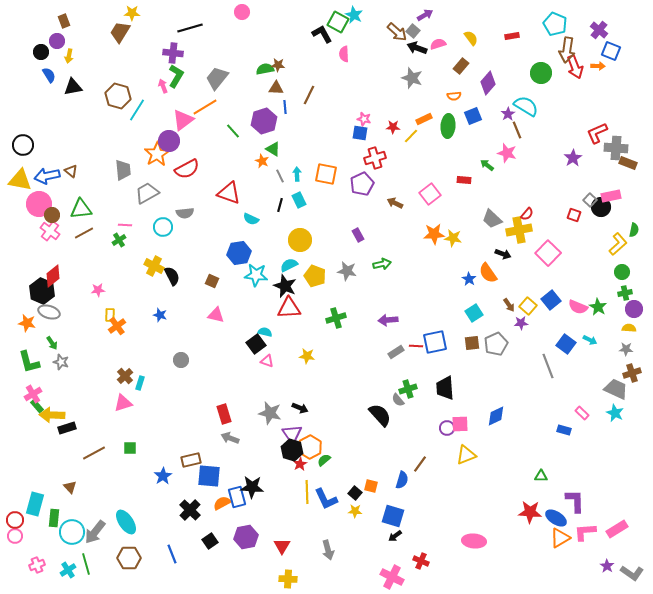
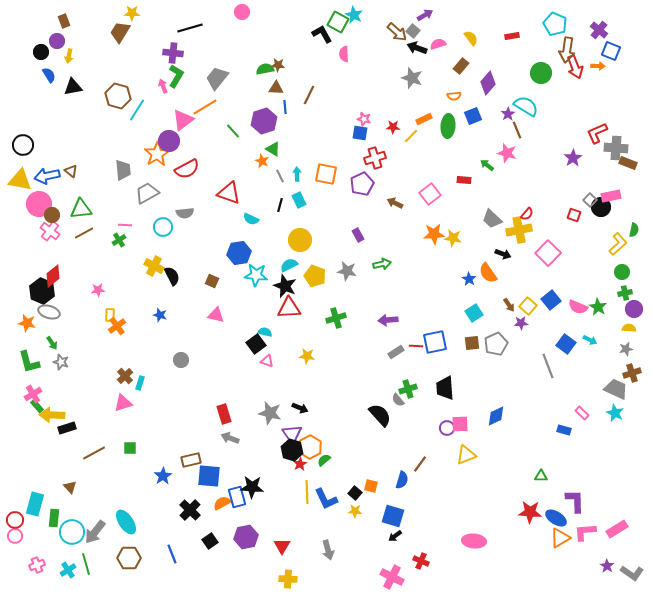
gray star at (626, 349): rotated 16 degrees counterclockwise
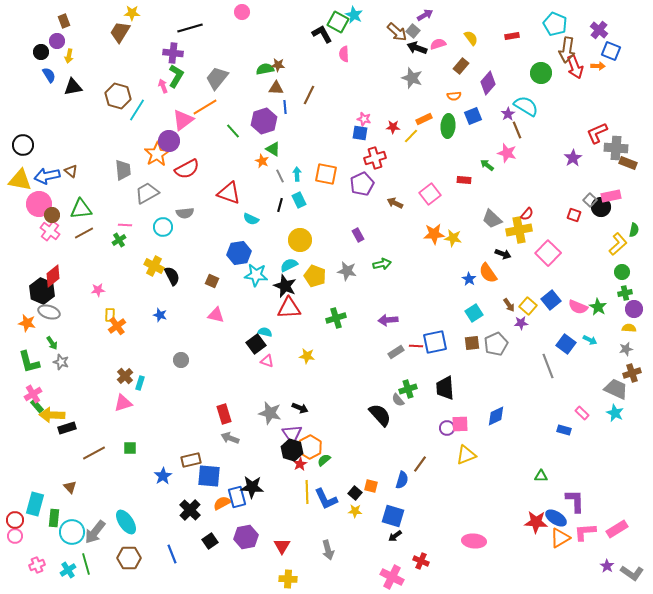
red star at (530, 512): moved 6 px right, 10 px down
